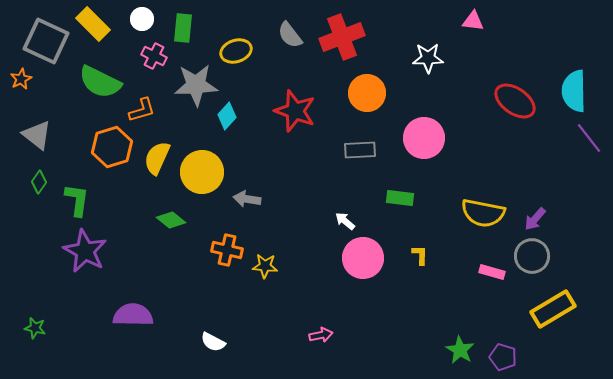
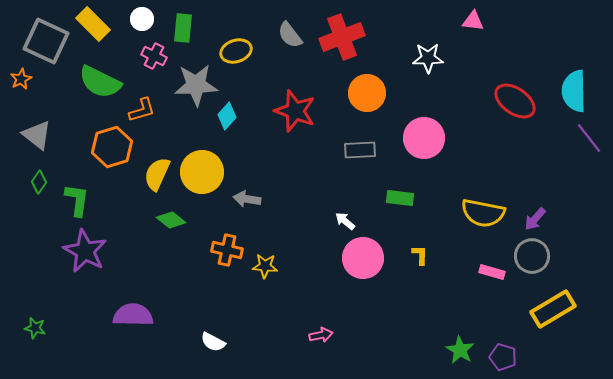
yellow semicircle at (157, 158): moved 16 px down
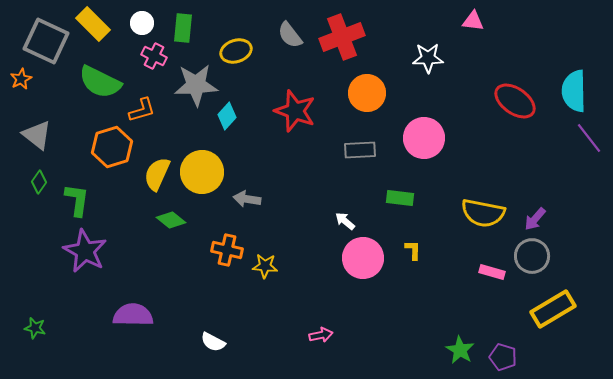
white circle at (142, 19): moved 4 px down
yellow L-shape at (420, 255): moved 7 px left, 5 px up
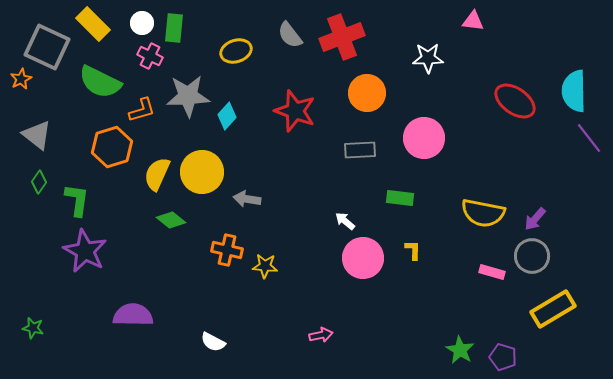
green rectangle at (183, 28): moved 9 px left
gray square at (46, 41): moved 1 px right, 6 px down
pink cross at (154, 56): moved 4 px left
gray star at (196, 85): moved 8 px left, 11 px down
green star at (35, 328): moved 2 px left
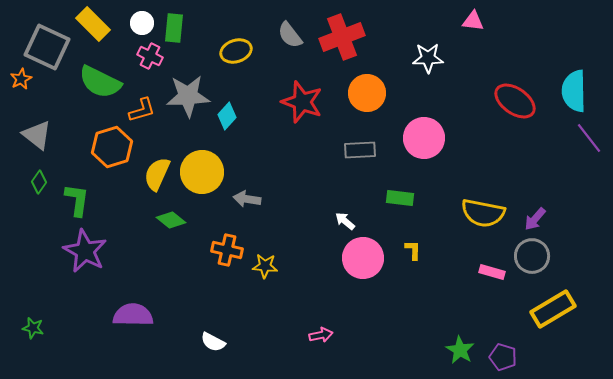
red star at (295, 111): moved 7 px right, 9 px up
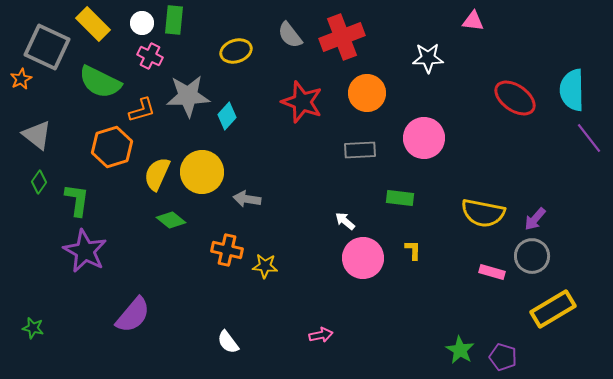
green rectangle at (174, 28): moved 8 px up
cyan semicircle at (574, 91): moved 2 px left, 1 px up
red ellipse at (515, 101): moved 3 px up
purple semicircle at (133, 315): rotated 129 degrees clockwise
white semicircle at (213, 342): moved 15 px right; rotated 25 degrees clockwise
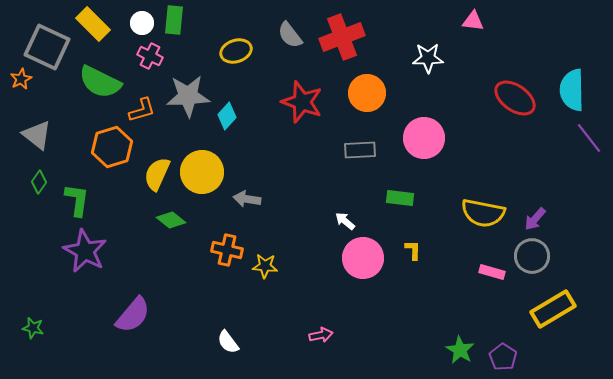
purple pentagon at (503, 357): rotated 16 degrees clockwise
